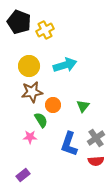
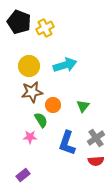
yellow cross: moved 2 px up
blue L-shape: moved 2 px left, 1 px up
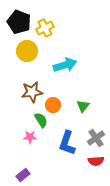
yellow circle: moved 2 px left, 15 px up
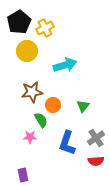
black pentagon: rotated 20 degrees clockwise
purple rectangle: rotated 64 degrees counterclockwise
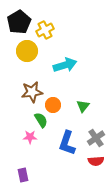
yellow cross: moved 2 px down
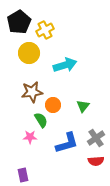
yellow circle: moved 2 px right, 2 px down
blue L-shape: rotated 125 degrees counterclockwise
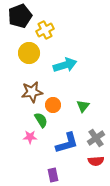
black pentagon: moved 1 px right, 6 px up; rotated 10 degrees clockwise
purple rectangle: moved 30 px right
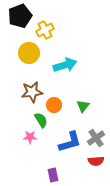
orange circle: moved 1 px right
blue L-shape: moved 3 px right, 1 px up
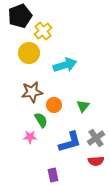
yellow cross: moved 2 px left, 1 px down; rotated 12 degrees counterclockwise
